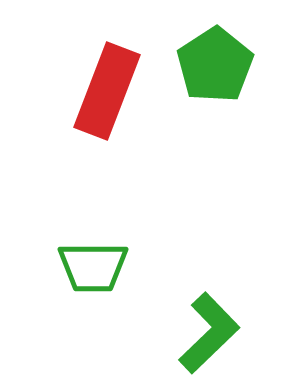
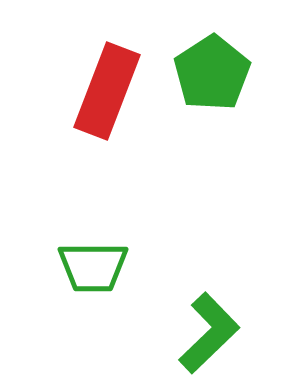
green pentagon: moved 3 px left, 8 px down
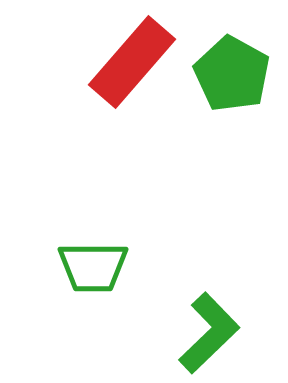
green pentagon: moved 20 px right, 1 px down; rotated 10 degrees counterclockwise
red rectangle: moved 25 px right, 29 px up; rotated 20 degrees clockwise
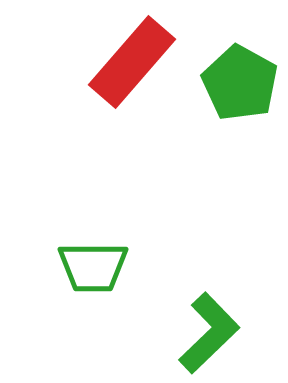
green pentagon: moved 8 px right, 9 px down
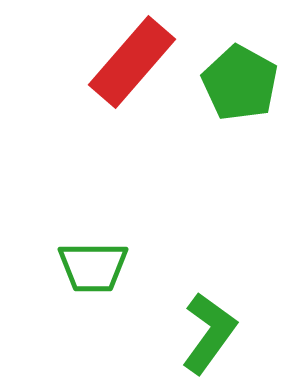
green L-shape: rotated 10 degrees counterclockwise
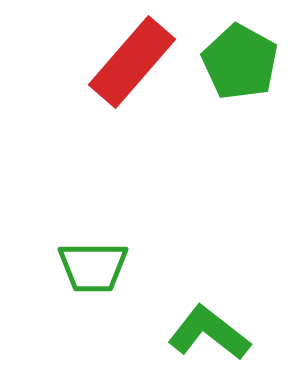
green pentagon: moved 21 px up
green L-shape: rotated 88 degrees counterclockwise
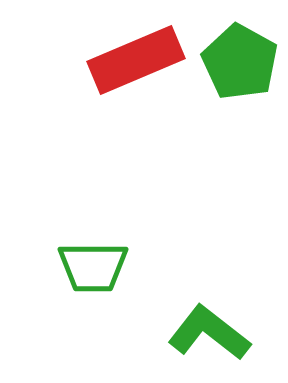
red rectangle: moved 4 px right, 2 px up; rotated 26 degrees clockwise
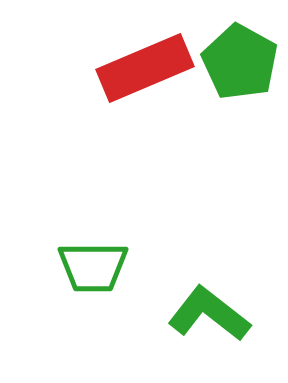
red rectangle: moved 9 px right, 8 px down
green L-shape: moved 19 px up
